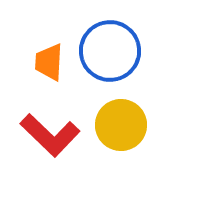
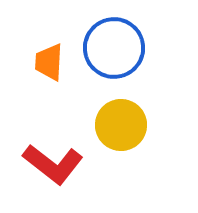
blue circle: moved 4 px right, 3 px up
red L-shape: moved 3 px right, 29 px down; rotated 6 degrees counterclockwise
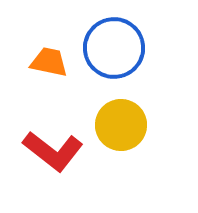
orange trapezoid: rotated 99 degrees clockwise
red L-shape: moved 13 px up
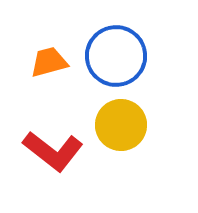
blue circle: moved 2 px right, 8 px down
orange trapezoid: rotated 27 degrees counterclockwise
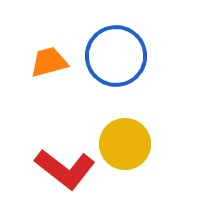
yellow circle: moved 4 px right, 19 px down
red L-shape: moved 12 px right, 18 px down
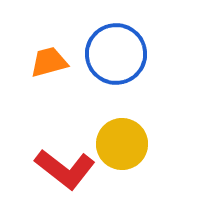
blue circle: moved 2 px up
yellow circle: moved 3 px left
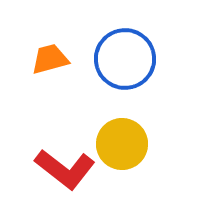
blue circle: moved 9 px right, 5 px down
orange trapezoid: moved 1 px right, 3 px up
